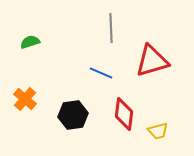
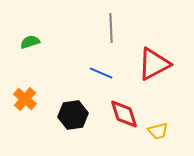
red triangle: moved 2 px right, 3 px down; rotated 12 degrees counterclockwise
red diamond: rotated 24 degrees counterclockwise
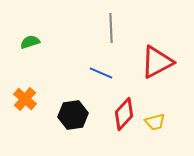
red triangle: moved 3 px right, 2 px up
red diamond: rotated 60 degrees clockwise
yellow trapezoid: moved 3 px left, 9 px up
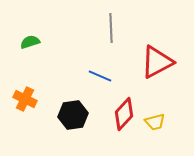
blue line: moved 1 px left, 3 px down
orange cross: rotated 15 degrees counterclockwise
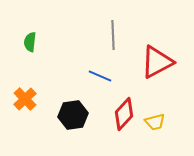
gray line: moved 2 px right, 7 px down
green semicircle: rotated 66 degrees counterclockwise
orange cross: rotated 20 degrees clockwise
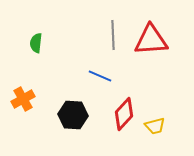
green semicircle: moved 6 px right, 1 px down
red triangle: moved 6 px left, 22 px up; rotated 24 degrees clockwise
orange cross: moved 2 px left; rotated 15 degrees clockwise
black hexagon: rotated 12 degrees clockwise
yellow trapezoid: moved 4 px down
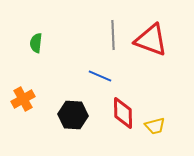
red triangle: rotated 24 degrees clockwise
red diamond: moved 1 px left, 1 px up; rotated 44 degrees counterclockwise
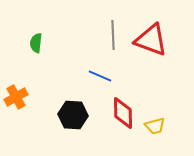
orange cross: moved 7 px left, 2 px up
